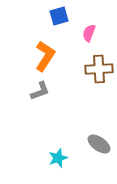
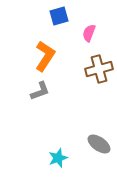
brown cross: rotated 12 degrees counterclockwise
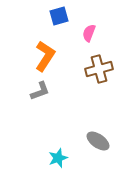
gray ellipse: moved 1 px left, 3 px up
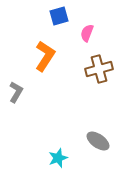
pink semicircle: moved 2 px left
gray L-shape: moved 24 px left, 1 px down; rotated 40 degrees counterclockwise
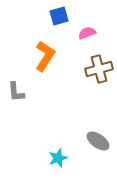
pink semicircle: rotated 48 degrees clockwise
gray L-shape: rotated 145 degrees clockwise
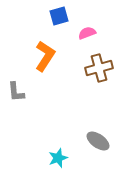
brown cross: moved 1 px up
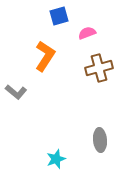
gray L-shape: rotated 45 degrees counterclockwise
gray ellipse: moved 2 px right, 1 px up; rotated 50 degrees clockwise
cyan star: moved 2 px left, 1 px down
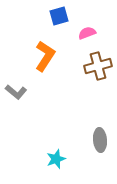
brown cross: moved 1 px left, 2 px up
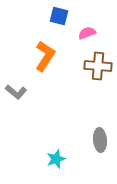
blue square: rotated 30 degrees clockwise
brown cross: rotated 20 degrees clockwise
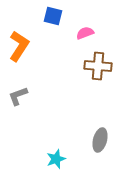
blue square: moved 6 px left
pink semicircle: moved 2 px left
orange L-shape: moved 26 px left, 10 px up
gray L-shape: moved 2 px right, 4 px down; rotated 120 degrees clockwise
gray ellipse: rotated 20 degrees clockwise
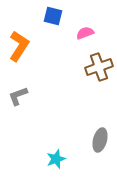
brown cross: moved 1 px right, 1 px down; rotated 24 degrees counterclockwise
